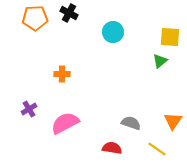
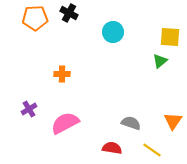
yellow line: moved 5 px left, 1 px down
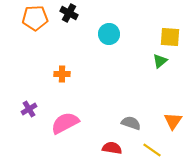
cyan circle: moved 4 px left, 2 px down
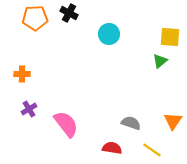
orange cross: moved 40 px left
pink semicircle: moved 1 px right, 1 px down; rotated 80 degrees clockwise
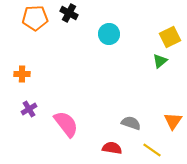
yellow square: rotated 30 degrees counterclockwise
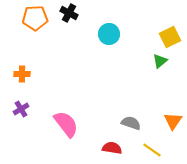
purple cross: moved 8 px left
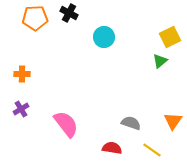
cyan circle: moved 5 px left, 3 px down
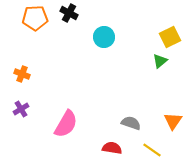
orange cross: rotated 21 degrees clockwise
pink semicircle: rotated 68 degrees clockwise
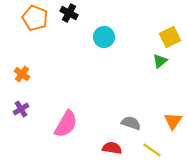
orange pentagon: rotated 25 degrees clockwise
orange cross: rotated 14 degrees clockwise
